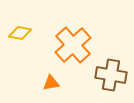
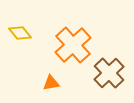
yellow diamond: rotated 40 degrees clockwise
brown cross: moved 2 px left, 2 px up; rotated 36 degrees clockwise
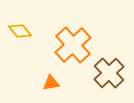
yellow diamond: moved 2 px up
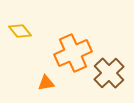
orange cross: moved 8 px down; rotated 18 degrees clockwise
orange triangle: moved 5 px left
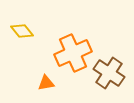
yellow diamond: moved 2 px right
brown cross: rotated 12 degrees counterclockwise
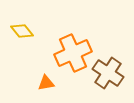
brown cross: moved 1 px left
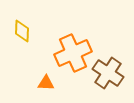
yellow diamond: rotated 40 degrees clockwise
orange triangle: rotated 12 degrees clockwise
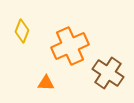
yellow diamond: rotated 20 degrees clockwise
orange cross: moved 3 px left, 7 px up
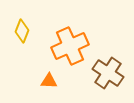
orange triangle: moved 3 px right, 2 px up
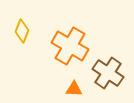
orange cross: rotated 36 degrees counterclockwise
orange triangle: moved 25 px right, 8 px down
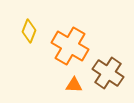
yellow diamond: moved 7 px right
orange triangle: moved 4 px up
